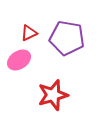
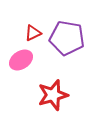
red triangle: moved 4 px right
pink ellipse: moved 2 px right
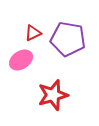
purple pentagon: moved 1 px right, 1 px down
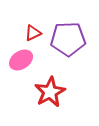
purple pentagon: rotated 12 degrees counterclockwise
red star: moved 3 px left, 3 px up; rotated 12 degrees counterclockwise
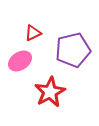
purple pentagon: moved 5 px right, 11 px down; rotated 12 degrees counterclockwise
pink ellipse: moved 1 px left, 1 px down
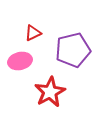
pink ellipse: rotated 20 degrees clockwise
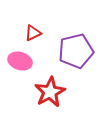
purple pentagon: moved 3 px right, 1 px down
pink ellipse: rotated 30 degrees clockwise
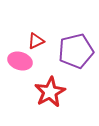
red triangle: moved 3 px right, 8 px down
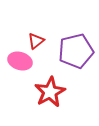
red triangle: rotated 12 degrees counterclockwise
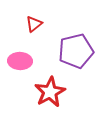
red triangle: moved 2 px left, 17 px up
pink ellipse: rotated 15 degrees counterclockwise
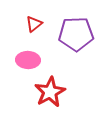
purple pentagon: moved 17 px up; rotated 12 degrees clockwise
pink ellipse: moved 8 px right, 1 px up
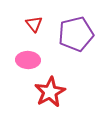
red triangle: rotated 30 degrees counterclockwise
purple pentagon: rotated 12 degrees counterclockwise
